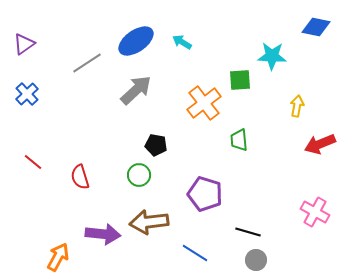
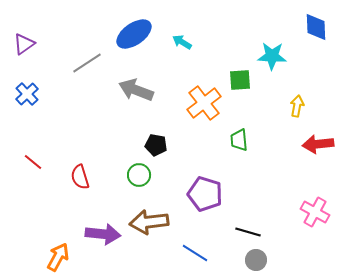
blue diamond: rotated 76 degrees clockwise
blue ellipse: moved 2 px left, 7 px up
gray arrow: rotated 116 degrees counterclockwise
red arrow: moved 2 px left; rotated 16 degrees clockwise
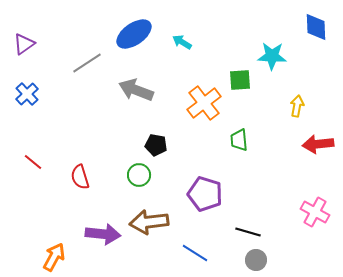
orange arrow: moved 4 px left
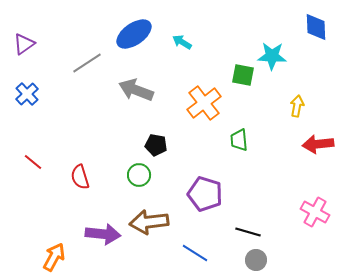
green square: moved 3 px right, 5 px up; rotated 15 degrees clockwise
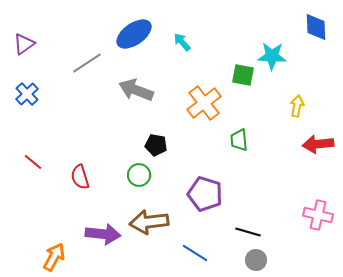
cyan arrow: rotated 18 degrees clockwise
pink cross: moved 3 px right, 3 px down; rotated 16 degrees counterclockwise
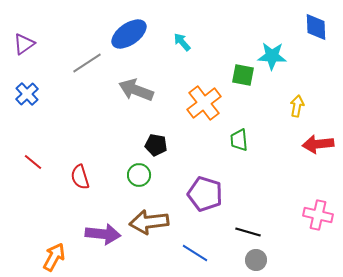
blue ellipse: moved 5 px left
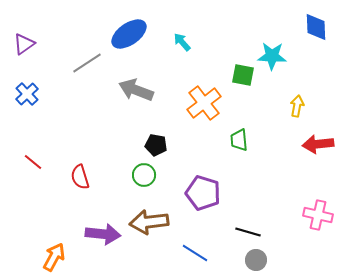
green circle: moved 5 px right
purple pentagon: moved 2 px left, 1 px up
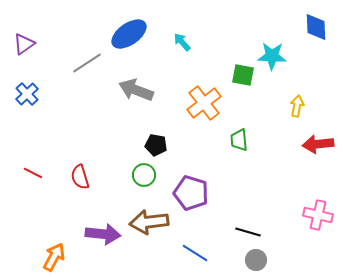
red line: moved 11 px down; rotated 12 degrees counterclockwise
purple pentagon: moved 12 px left
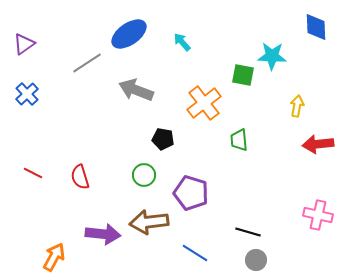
black pentagon: moved 7 px right, 6 px up
